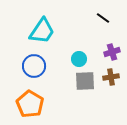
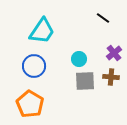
purple cross: moved 2 px right, 1 px down; rotated 21 degrees counterclockwise
brown cross: rotated 14 degrees clockwise
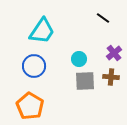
orange pentagon: moved 2 px down
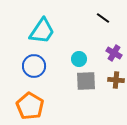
purple cross: rotated 21 degrees counterclockwise
brown cross: moved 5 px right, 3 px down
gray square: moved 1 px right
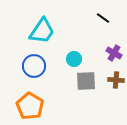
cyan circle: moved 5 px left
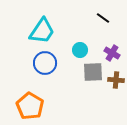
purple cross: moved 2 px left
cyan circle: moved 6 px right, 9 px up
blue circle: moved 11 px right, 3 px up
gray square: moved 7 px right, 9 px up
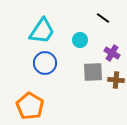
cyan circle: moved 10 px up
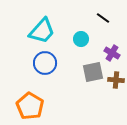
cyan trapezoid: rotated 8 degrees clockwise
cyan circle: moved 1 px right, 1 px up
gray square: rotated 10 degrees counterclockwise
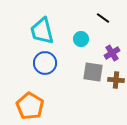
cyan trapezoid: rotated 124 degrees clockwise
purple cross: rotated 28 degrees clockwise
gray square: rotated 20 degrees clockwise
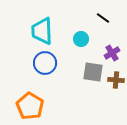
cyan trapezoid: rotated 12 degrees clockwise
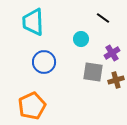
cyan trapezoid: moved 9 px left, 9 px up
blue circle: moved 1 px left, 1 px up
brown cross: rotated 21 degrees counterclockwise
orange pentagon: moved 2 px right; rotated 16 degrees clockwise
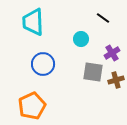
blue circle: moved 1 px left, 2 px down
